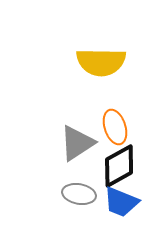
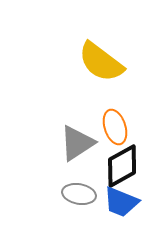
yellow semicircle: rotated 36 degrees clockwise
black diamond: moved 3 px right
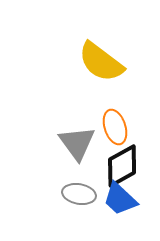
gray triangle: rotated 33 degrees counterclockwise
blue trapezoid: moved 1 px left, 3 px up; rotated 21 degrees clockwise
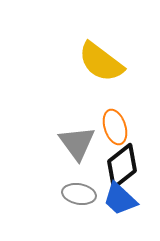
black diamond: rotated 9 degrees counterclockwise
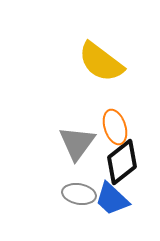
gray triangle: rotated 12 degrees clockwise
black diamond: moved 4 px up
blue trapezoid: moved 8 px left
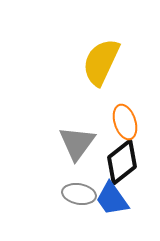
yellow semicircle: rotated 78 degrees clockwise
orange ellipse: moved 10 px right, 5 px up
blue trapezoid: rotated 12 degrees clockwise
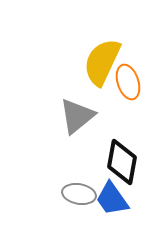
yellow semicircle: moved 1 px right
orange ellipse: moved 3 px right, 40 px up
gray triangle: moved 27 px up; rotated 15 degrees clockwise
black diamond: rotated 42 degrees counterclockwise
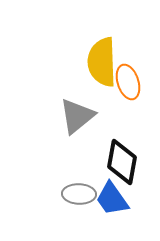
yellow semicircle: rotated 27 degrees counterclockwise
gray ellipse: rotated 8 degrees counterclockwise
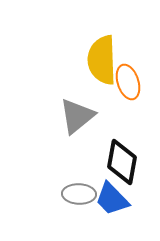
yellow semicircle: moved 2 px up
blue trapezoid: rotated 9 degrees counterclockwise
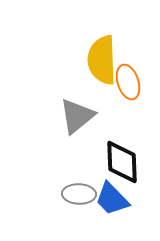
black diamond: rotated 12 degrees counterclockwise
